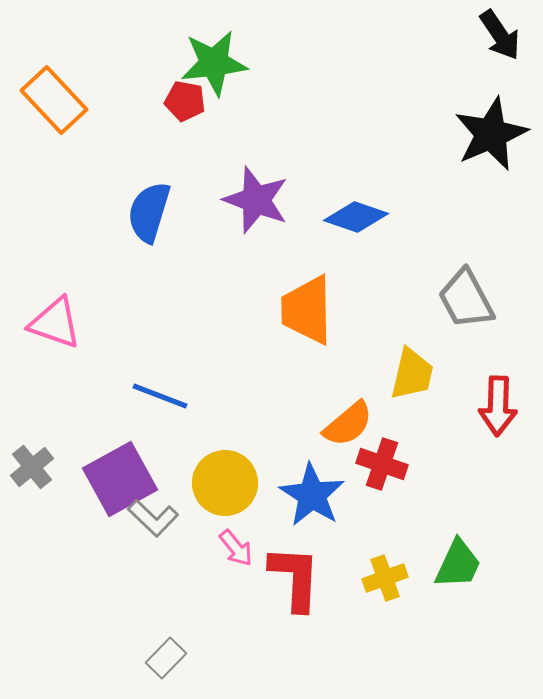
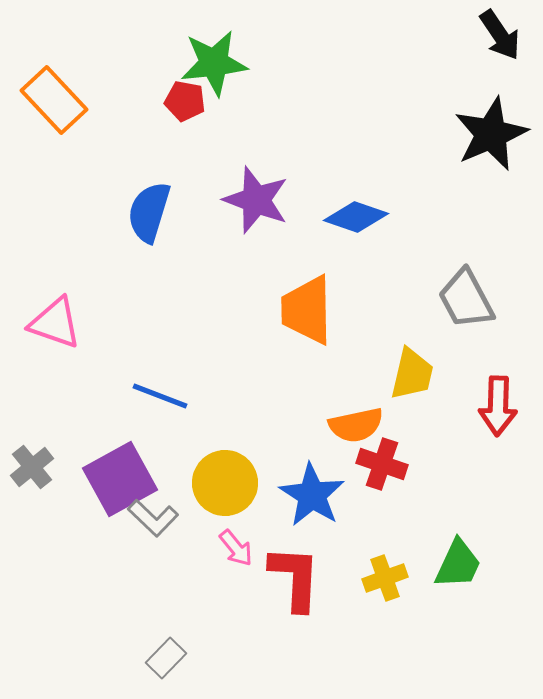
orange semicircle: moved 8 px right, 1 px down; rotated 28 degrees clockwise
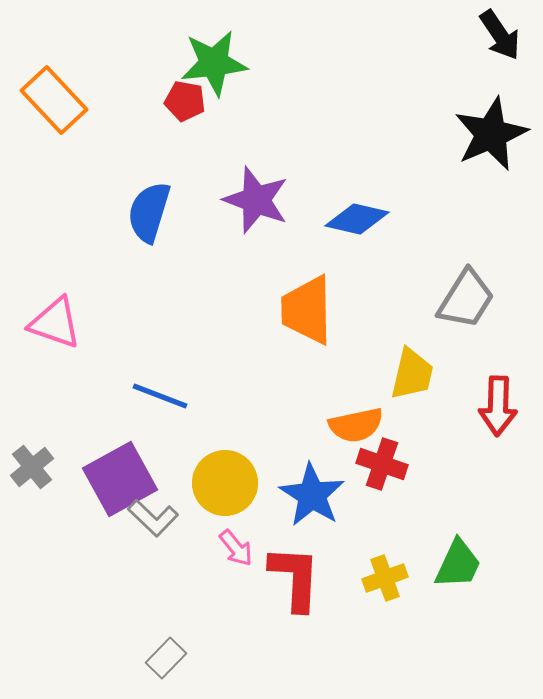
blue diamond: moved 1 px right, 2 px down; rotated 6 degrees counterclockwise
gray trapezoid: rotated 120 degrees counterclockwise
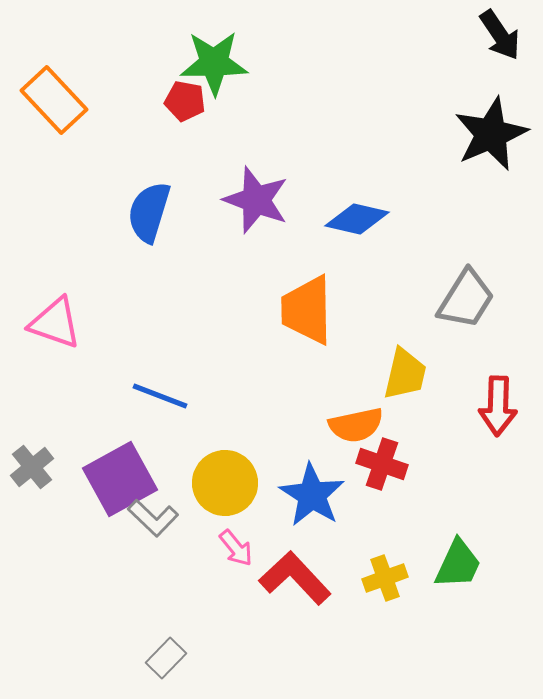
green star: rotated 6 degrees clockwise
yellow trapezoid: moved 7 px left
red L-shape: rotated 46 degrees counterclockwise
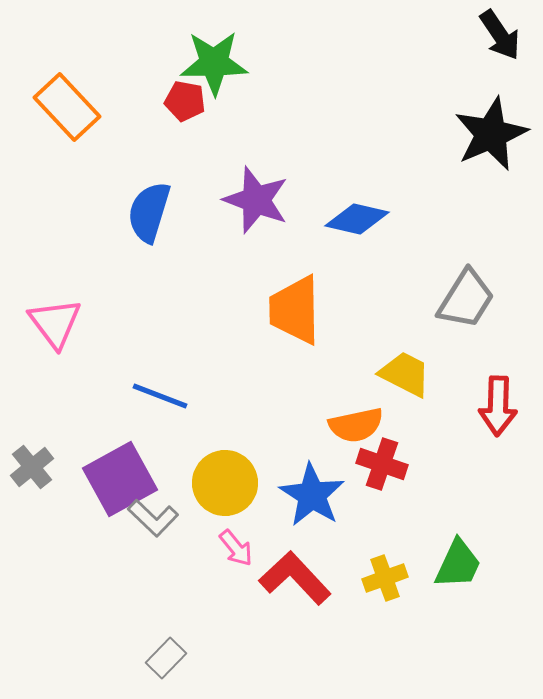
orange rectangle: moved 13 px right, 7 px down
orange trapezoid: moved 12 px left
pink triangle: rotated 34 degrees clockwise
yellow trapezoid: rotated 76 degrees counterclockwise
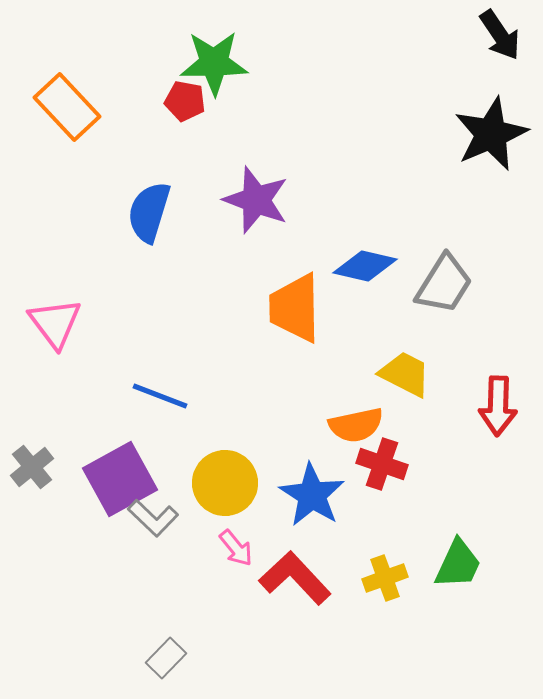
blue diamond: moved 8 px right, 47 px down
gray trapezoid: moved 22 px left, 15 px up
orange trapezoid: moved 2 px up
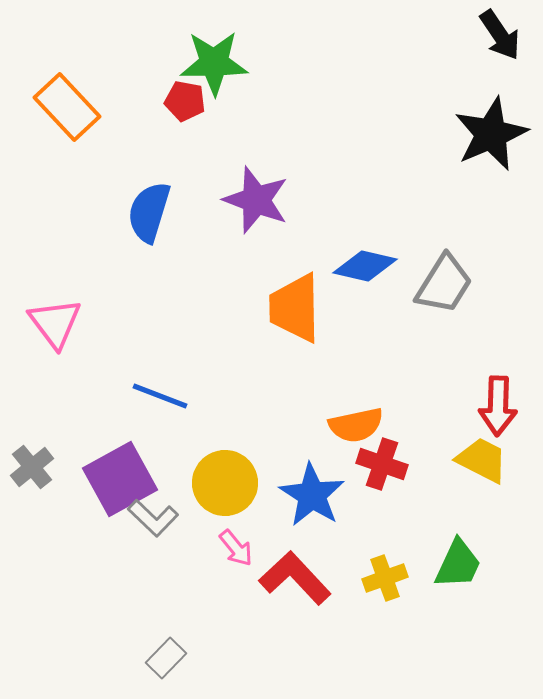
yellow trapezoid: moved 77 px right, 86 px down
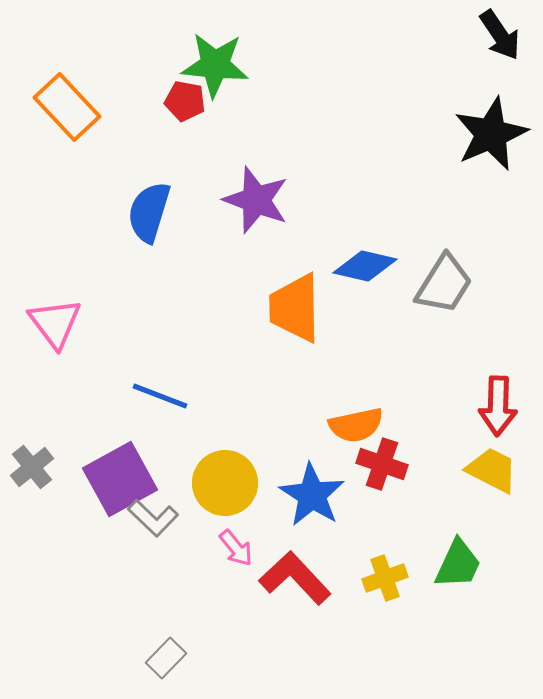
green star: moved 1 px right, 2 px down; rotated 6 degrees clockwise
yellow trapezoid: moved 10 px right, 10 px down
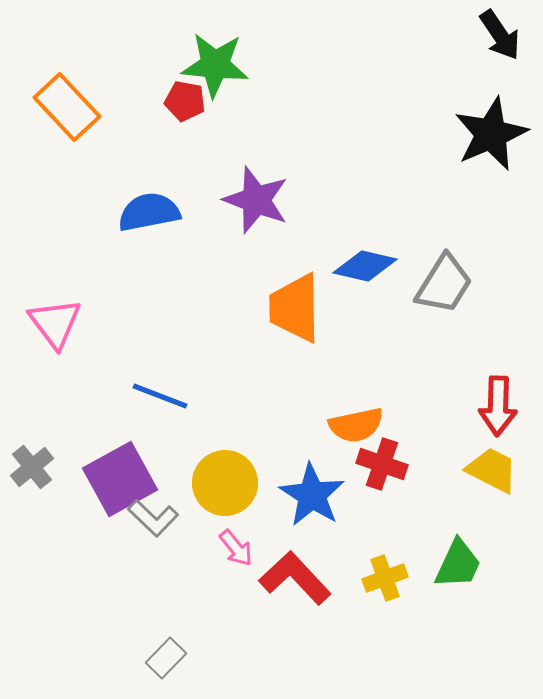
blue semicircle: rotated 62 degrees clockwise
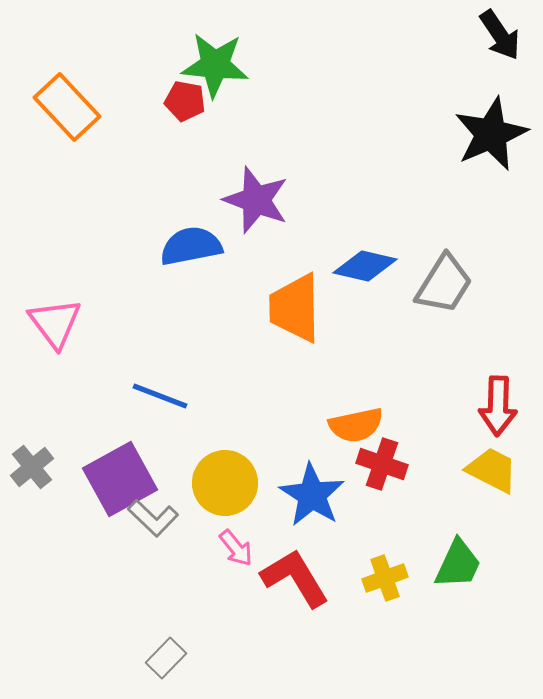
blue semicircle: moved 42 px right, 34 px down
red L-shape: rotated 12 degrees clockwise
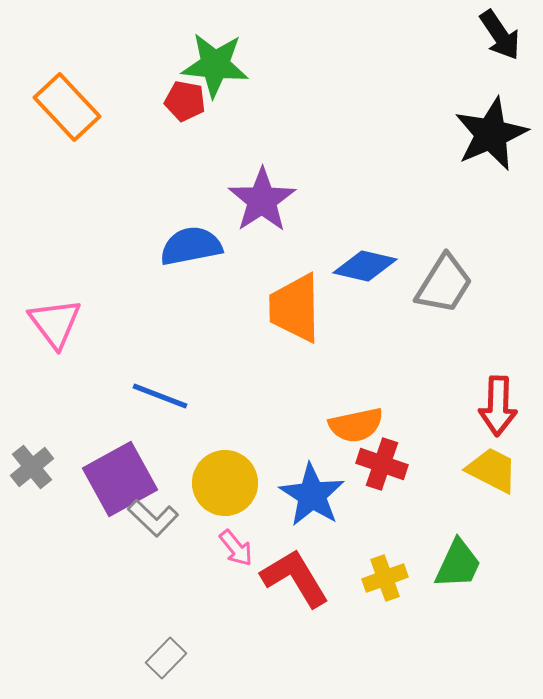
purple star: moved 6 px right; rotated 18 degrees clockwise
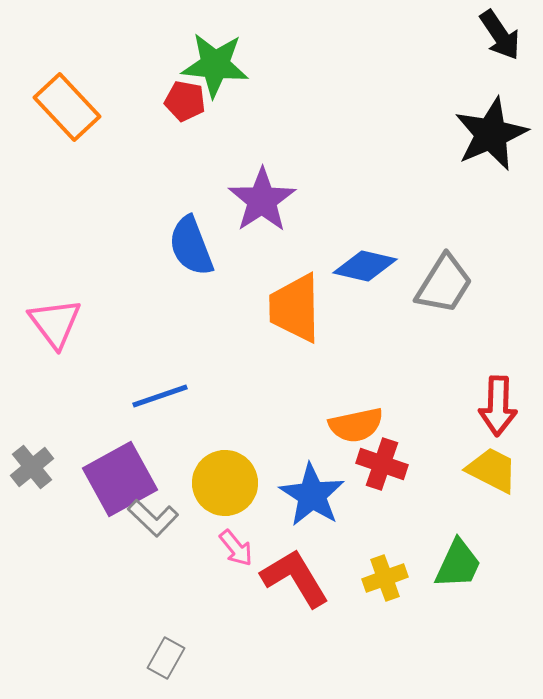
blue semicircle: rotated 100 degrees counterclockwise
blue line: rotated 40 degrees counterclockwise
gray rectangle: rotated 15 degrees counterclockwise
